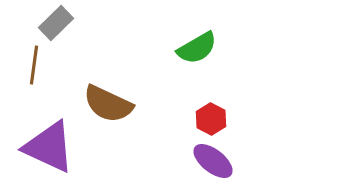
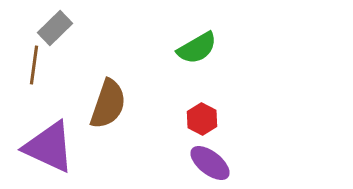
gray rectangle: moved 1 px left, 5 px down
brown semicircle: rotated 96 degrees counterclockwise
red hexagon: moved 9 px left
purple ellipse: moved 3 px left, 2 px down
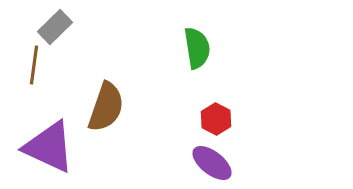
gray rectangle: moved 1 px up
green semicircle: rotated 69 degrees counterclockwise
brown semicircle: moved 2 px left, 3 px down
red hexagon: moved 14 px right
purple ellipse: moved 2 px right
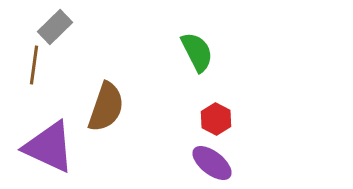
green semicircle: moved 4 px down; rotated 18 degrees counterclockwise
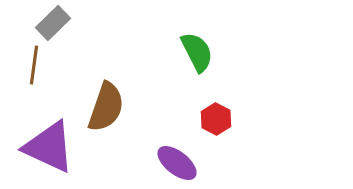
gray rectangle: moved 2 px left, 4 px up
purple ellipse: moved 35 px left
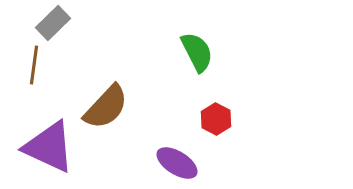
brown semicircle: rotated 24 degrees clockwise
purple ellipse: rotated 6 degrees counterclockwise
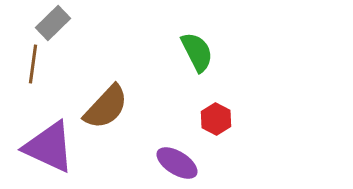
brown line: moved 1 px left, 1 px up
